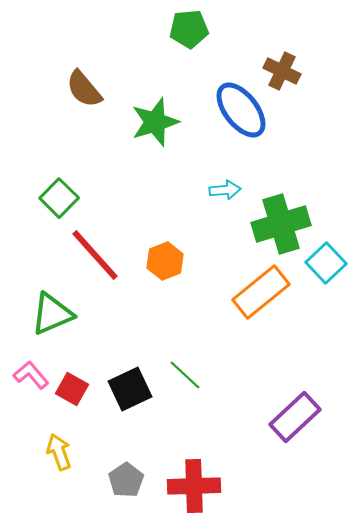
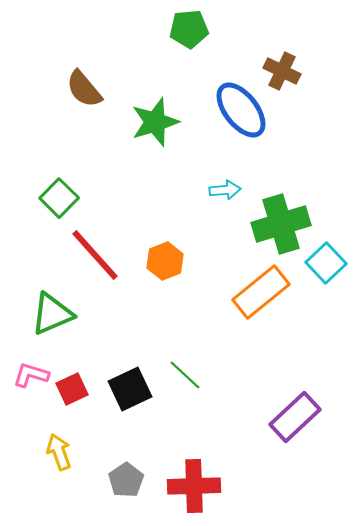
pink L-shape: rotated 33 degrees counterclockwise
red square: rotated 36 degrees clockwise
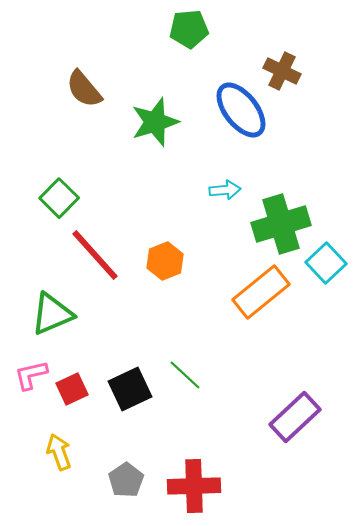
pink L-shape: rotated 30 degrees counterclockwise
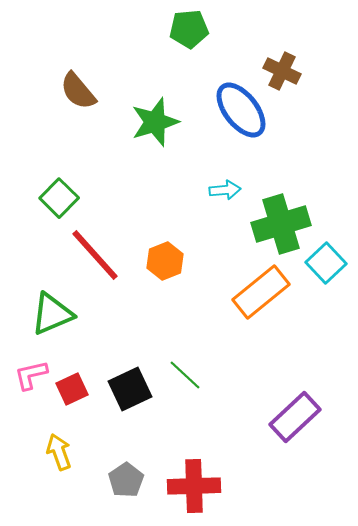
brown semicircle: moved 6 px left, 2 px down
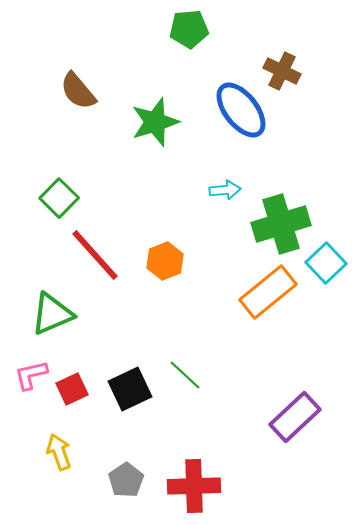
orange rectangle: moved 7 px right
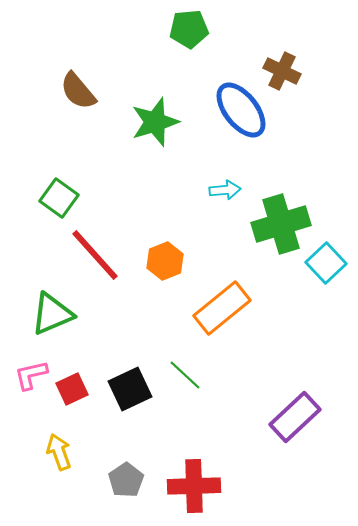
green square: rotated 9 degrees counterclockwise
orange rectangle: moved 46 px left, 16 px down
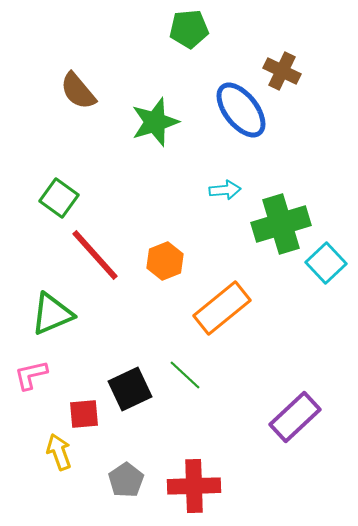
red square: moved 12 px right, 25 px down; rotated 20 degrees clockwise
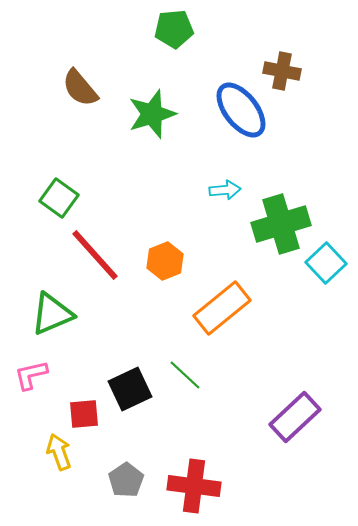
green pentagon: moved 15 px left
brown cross: rotated 15 degrees counterclockwise
brown semicircle: moved 2 px right, 3 px up
green star: moved 3 px left, 8 px up
red cross: rotated 9 degrees clockwise
